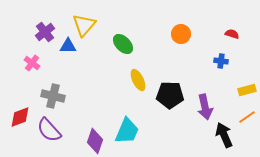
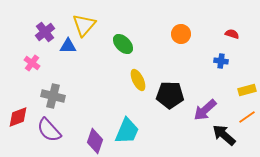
purple arrow: moved 3 px down; rotated 60 degrees clockwise
red diamond: moved 2 px left
black arrow: rotated 25 degrees counterclockwise
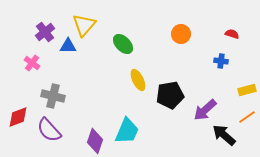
black pentagon: rotated 12 degrees counterclockwise
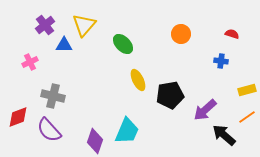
purple cross: moved 7 px up
blue triangle: moved 4 px left, 1 px up
pink cross: moved 2 px left, 1 px up; rotated 28 degrees clockwise
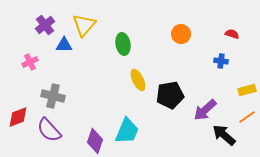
green ellipse: rotated 35 degrees clockwise
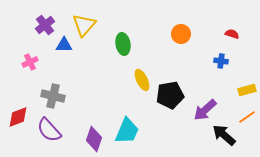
yellow ellipse: moved 4 px right
purple diamond: moved 1 px left, 2 px up
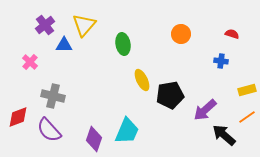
pink cross: rotated 21 degrees counterclockwise
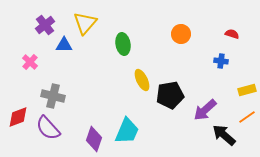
yellow triangle: moved 1 px right, 2 px up
purple semicircle: moved 1 px left, 2 px up
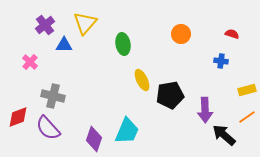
purple arrow: rotated 50 degrees counterclockwise
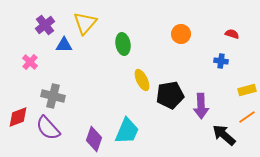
purple arrow: moved 4 px left, 4 px up
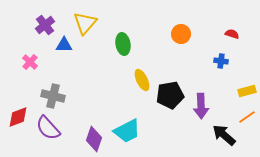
yellow rectangle: moved 1 px down
cyan trapezoid: rotated 40 degrees clockwise
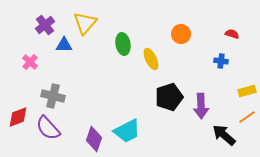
yellow ellipse: moved 9 px right, 21 px up
black pentagon: moved 1 px left, 2 px down; rotated 8 degrees counterclockwise
